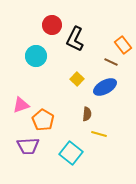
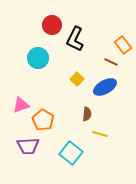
cyan circle: moved 2 px right, 2 px down
yellow line: moved 1 px right
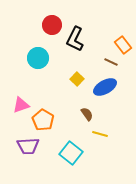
brown semicircle: rotated 40 degrees counterclockwise
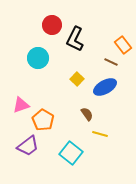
purple trapezoid: rotated 35 degrees counterclockwise
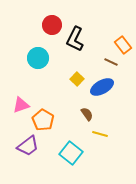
blue ellipse: moved 3 px left
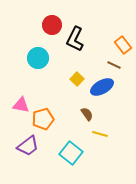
brown line: moved 3 px right, 3 px down
pink triangle: rotated 30 degrees clockwise
orange pentagon: moved 1 px up; rotated 25 degrees clockwise
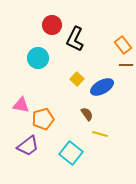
brown line: moved 12 px right; rotated 24 degrees counterclockwise
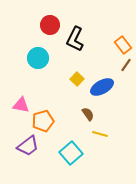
red circle: moved 2 px left
brown line: rotated 56 degrees counterclockwise
brown semicircle: moved 1 px right
orange pentagon: moved 2 px down
cyan square: rotated 10 degrees clockwise
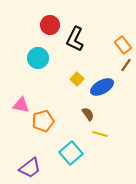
purple trapezoid: moved 2 px right, 22 px down
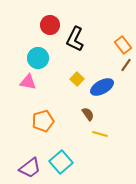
pink triangle: moved 7 px right, 23 px up
cyan square: moved 10 px left, 9 px down
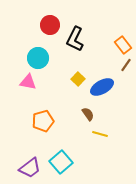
yellow square: moved 1 px right
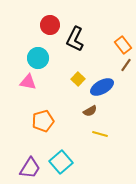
brown semicircle: moved 2 px right, 3 px up; rotated 96 degrees clockwise
purple trapezoid: rotated 20 degrees counterclockwise
